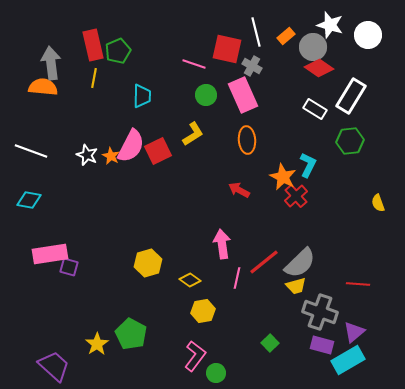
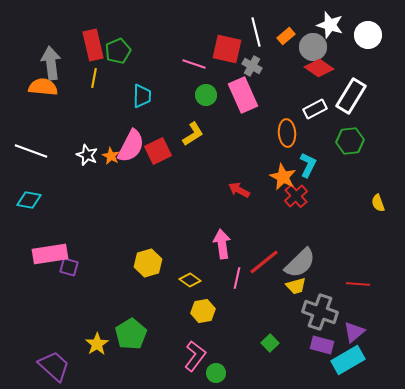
white rectangle at (315, 109): rotated 60 degrees counterclockwise
orange ellipse at (247, 140): moved 40 px right, 7 px up
green pentagon at (131, 334): rotated 12 degrees clockwise
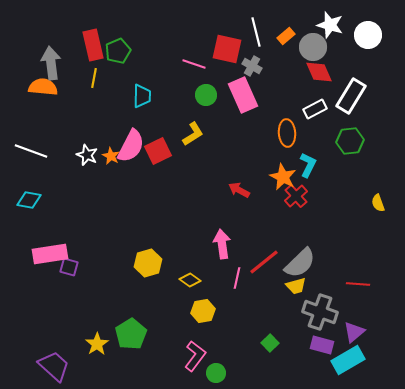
red diamond at (319, 68): moved 4 px down; rotated 32 degrees clockwise
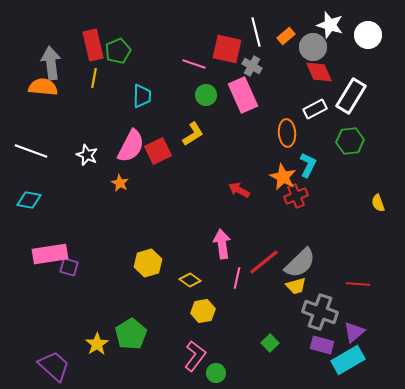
orange star at (111, 156): moved 9 px right, 27 px down
red cross at (296, 196): rotated 20 degrees clockwise
